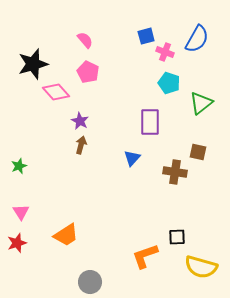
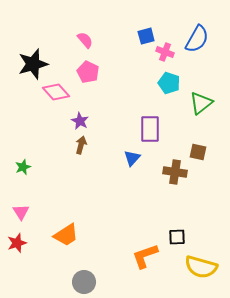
purple rectangle: moved 7 px down
green star: moved 4 px right, 1 px down
gray circle: moved 6 px left
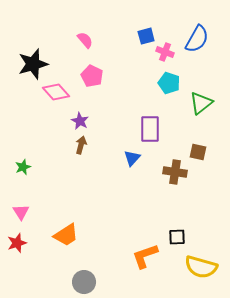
pink pentagon: moved 4 px right, 4 px down
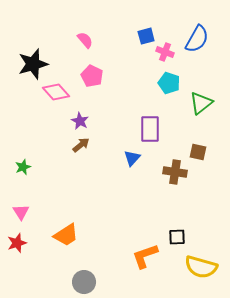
brown arrow: rotated 36 degrees clockwise
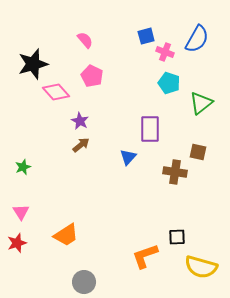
blue triangle: moved 4 px left, 1 px up
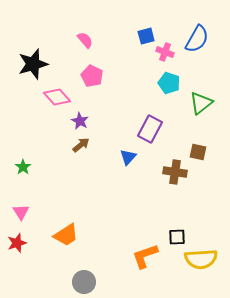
pink diamond: moved 1 px right, 5 px down
purple rectangle: rotated 28 degrees clockwise
green star: rotated 14 degrees counterclockwise
yellow semicircle: moved 8 px up; rotated 20 degrees counterclockwise
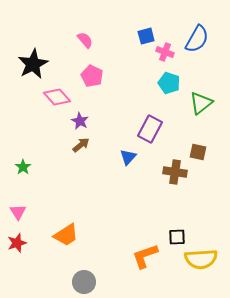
black star: rotated 12 degrees counterclockwise
pink triangle: moved 3 px left
